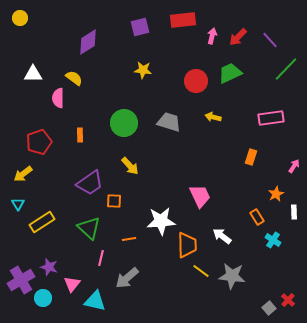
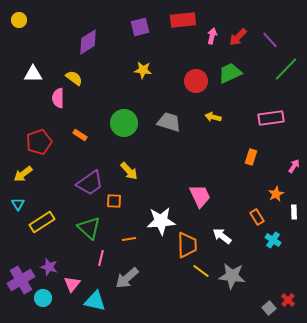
yellow circle at (20, 18): moved 1 px left, 2 px down
orange rectangle at (80, 135): rotated 56 degrees counterclockwise
yellow arrow at (130, 166): moved 1 px left, 5 px down
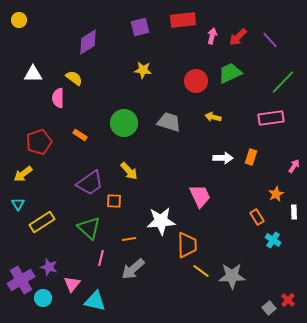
green line at (286, 69): moved 3 px left, 13 px down
white arrow at (222, 236): moved 1 px right, 78 px up; rotated 144 degrees clockwise
gray star at (232, 276): rotated 8 degrees counterclockwise
gray arrow at (127, 278): moved 6 px right, 9 px up
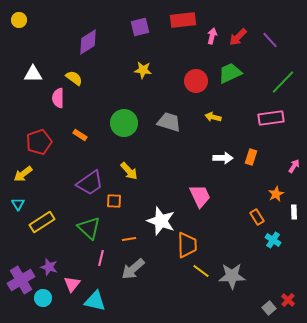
white star at (161, 221): rotated 24 degrees clockwise
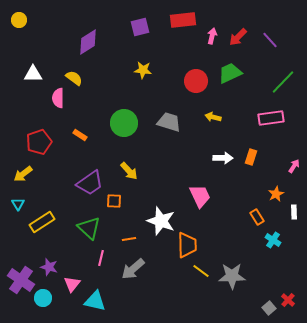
purple cross at (21, 280): rotated 24 degrees counterclockwise
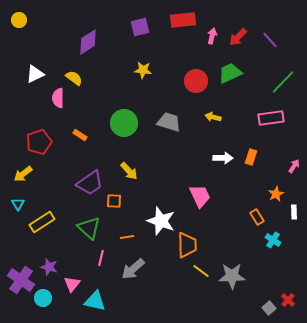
white triangle at (33, 74): moved 2 px right; rotated 24 degrees counterclockwise
orange line at (129, 239): moved 2 px left, 2 px up
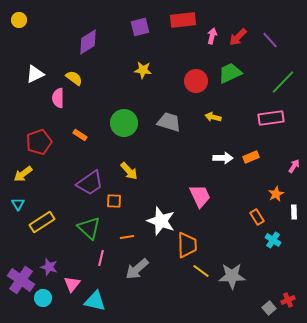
orange rectangle at (251, 157): rotated 49 degrees clockwise
gray arrow at (133, 269): moved 4 px right
red cross at (288, 300): rotated 24 degrees clockwise
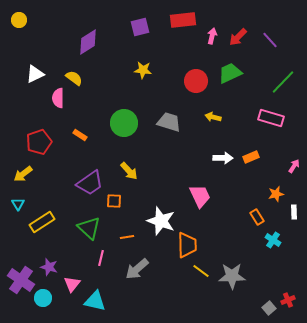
pink rectangle at (271, 118): rotated 25 degrees clockwise
orange star at (276, 194): rotated 14 degrees clockwise
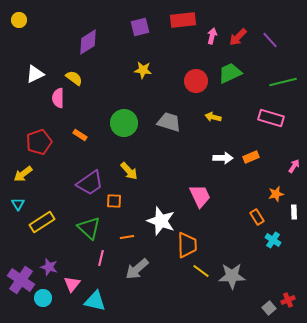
green line at (283, 82): rotated 32 degrees clockwise
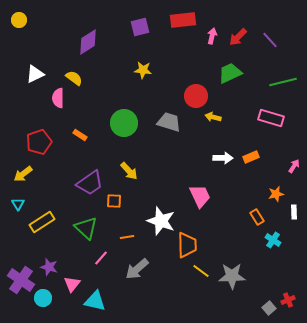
red circle at (196, 81): moved 15 px down
green triangle at (89, 228): moved 3 px left
pink line at (101, 258): rotated 28 degrees clockwise
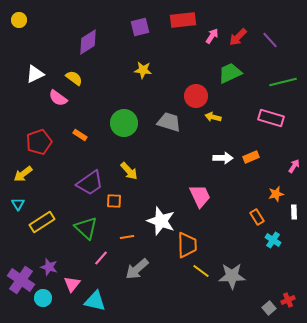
pink arrow at (212, 36): rotated 21 degrees clockwise
pink semicircle at (58, 98): rotated 54 degrees counterclockwise
